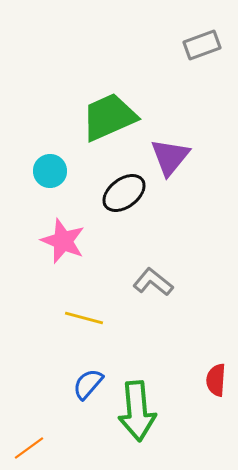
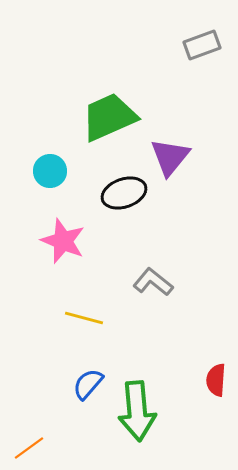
black ellipse: rotated 18 degrees clockwise
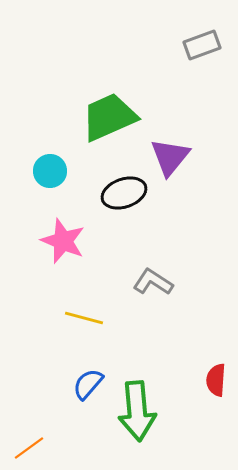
gray L-shape: rotated 6 degrees counterclockwise
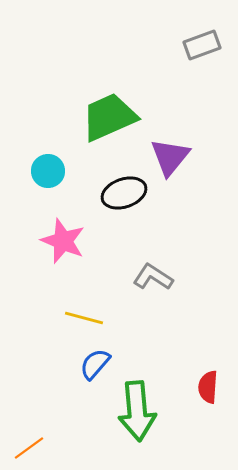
cyan circle: moved 2 px left
gray L-shape: moved 5 px up
red semicircle: moved 8 px left, 7 px down
blue semicircle: moved 7 px right, 20 px up
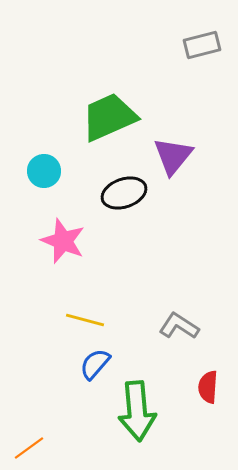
gray rectangle: rotated 6 degrees clockwise
purple triangle: moved 3 px right, 1 px up
cyan circle: moved 4 px left
gray L-shape: moved 26 px right, 49 px down
yellow line: moved 1 px right, 2 px down
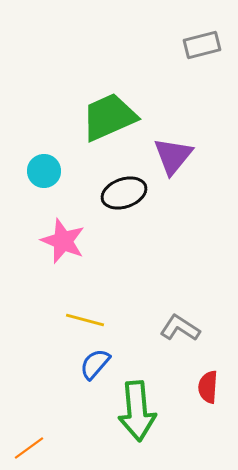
gray L-shape: moved 1 px right, 2 px down
